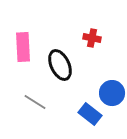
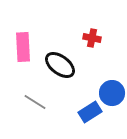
black ellipse: rotated 28 degrees counterclockwise
blue rectangle: moved 2 px up; rotated 70 degrees counterclockwise
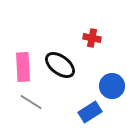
pink rectangle: moved 20 px down
blue circle: moved 7 px up
gray line: moved 4 px left
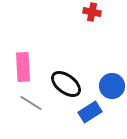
red cross: moved 26 px up
black ellipse: moved 6 px right, 19 px down
gray line: moved 1 px down
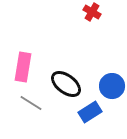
red cross: rotated 18 degrees clockwise
pink rectangle: rotated 12 degrees clockwise
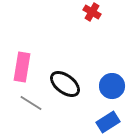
pink rectangle: moved 1 px left
black ellipse: moved 1 px left
blue rectangle: moved 18 px right, 10 px down
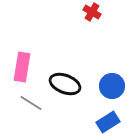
black ellipse: rotated 16 degrees counterclockwise
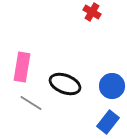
blue rectangle: rotated 20 degrees counterclockwise
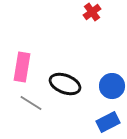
red cross: rotated 24 degrees clockwise
blue rectangle: rotated 25 degrees clockwise
